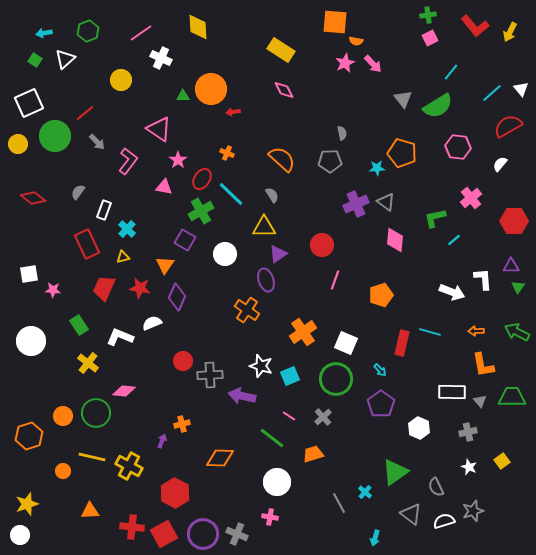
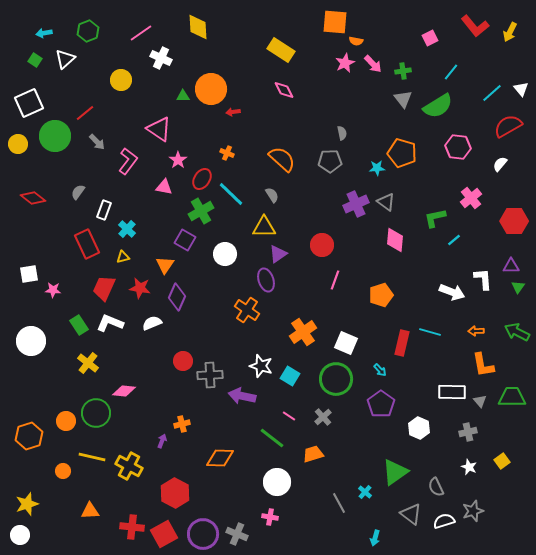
green cross at (428, 15): moved 25 px left, 56 px down
white L-shape at (120, 337): moved 10 px left, 14 px up
cyan square at (290, 376): rotated 36 degrees counterclockwise
orange circle at (63, 416): moved 3 px right, 5 px down
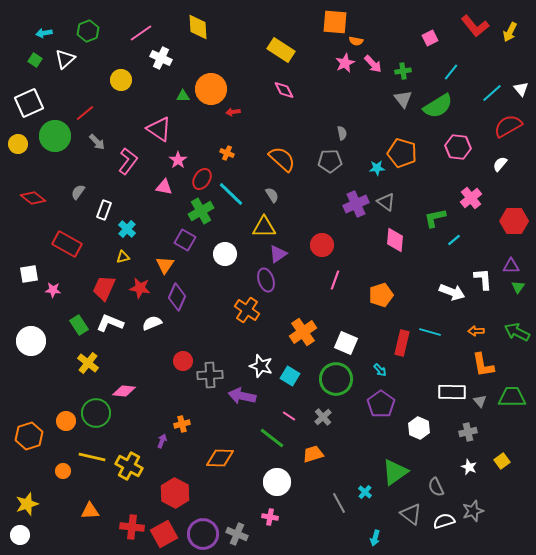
red rectangle at (87, 244): moved 20 px left; rotated 36 degrees counterclockwise
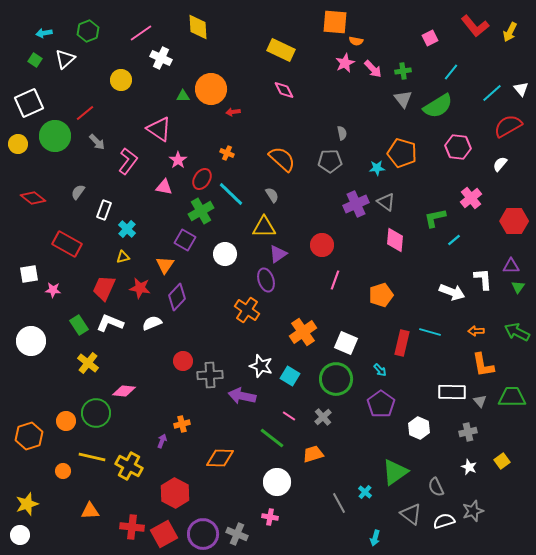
yellow rectangle at (281, 50): rotated 8 degrees counterclockwise
pink arrow at (373, 64): moved 5 px down
purple diamond at (177, 297): rotated 20 degrees clockwise
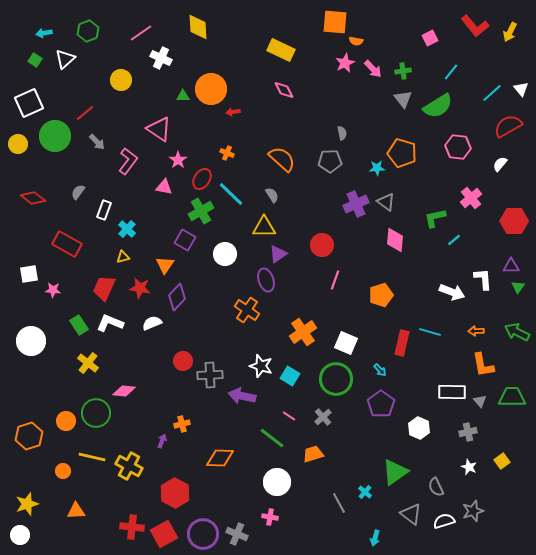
orange triangle at (90, 511): moved 14 px left
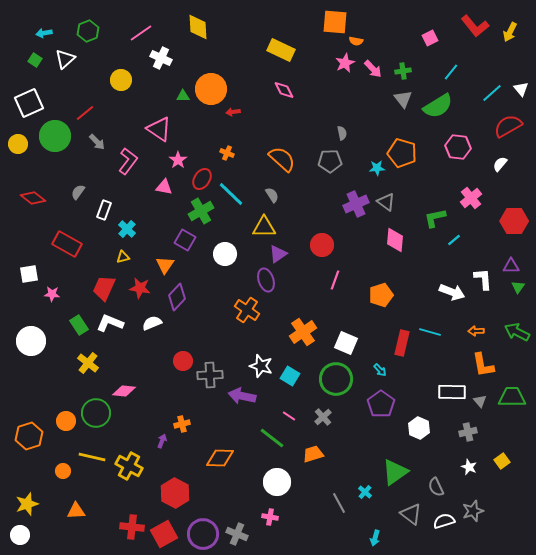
pink star at (53, 290): moved 1 px left, 4 px down
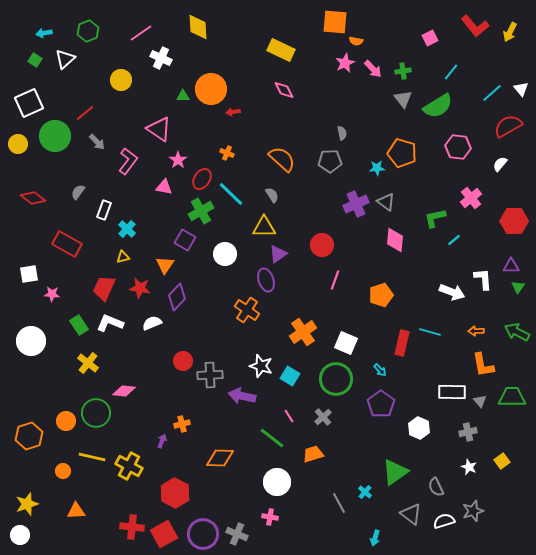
pink line at (289, 416): rotated 24 degrees clockwise
